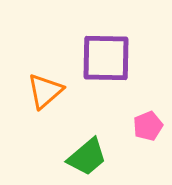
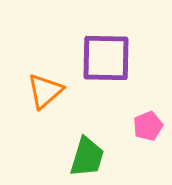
green trapezoid: rotated 33 degrees counterclockwise
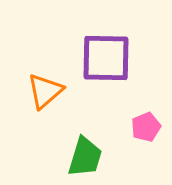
pink pentagon: moved 2 px left, 1 px down
green trapezoid: moved 2 px left
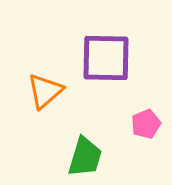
pink pentagon: moved 3 px up
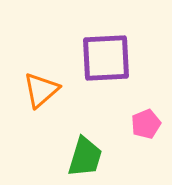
purple square: rotated 4 degrees counterclockwise
orange triangle: moved 4 px left, 1 px up
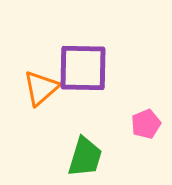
purple square: moved 23 px left, 10 px down; rotated 4 degrees clockwise
orange triangle: moved 2 px up
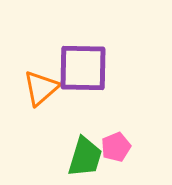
pink pentagon: moved 30 px left, 23 px down
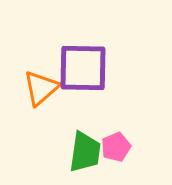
green trapezoid: moved 5 px up; rotated 9 degrees counterclockwise
